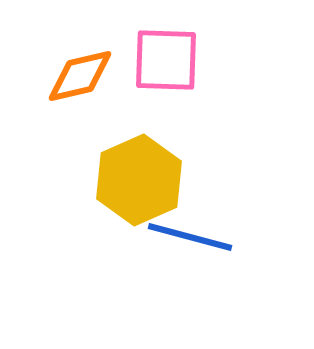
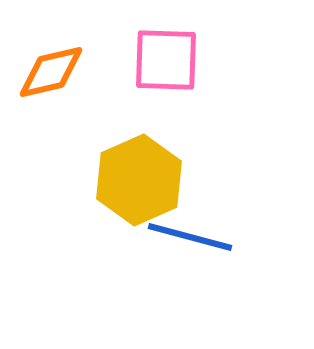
orange diamond: moved 29 px left, 4 px up
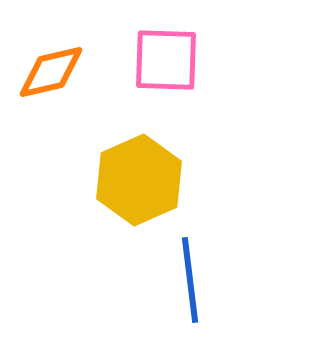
blue line: moved 43 px down; rotated 68 degrees clockwise
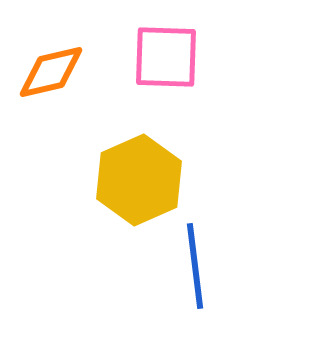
pink square: moved 3 px up
blue line: moved 5 px right, 14 px up
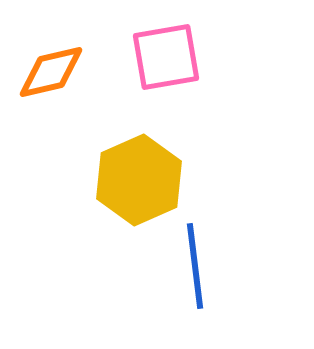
pink square: rotated 12 degrees counterclockwise
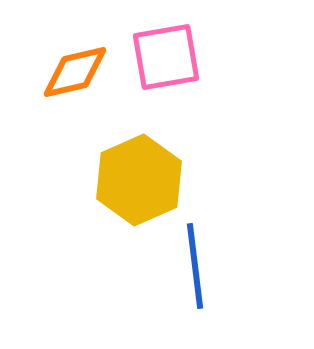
orange diamond: moved 24 px right
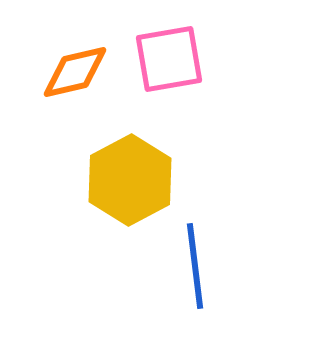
pink square: moved 3 px right, 2 px down
yellow hexagon: moved 9 px left; rotated 4 degrees counterclockwise
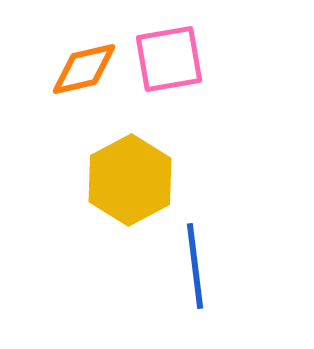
orange diamond: moved 9 px right, 3 px up
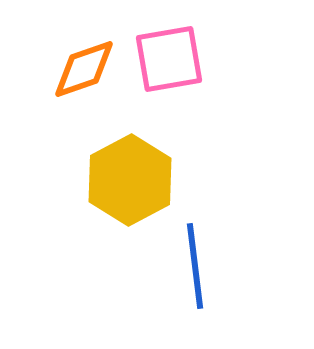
orange diamond: rotated 6 degrees counterclockwise
